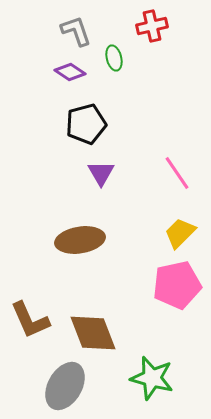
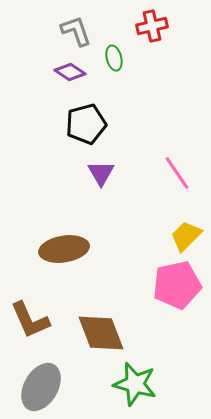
yellow trapezoid: moved 6 px right, 3 px down
brown ellipse: moved 16 px left, 9 px down
brown diamond: moved 8 px right
green star: moved 17 px left, 6 px down
gray ellipse: moved 24 px left, 1 px down
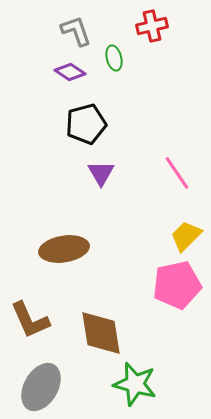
brown diamond: rotated 12 degrees clockwise
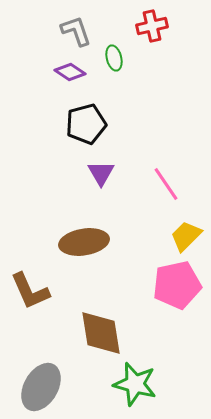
pink line: moved 11 px left, 11 px down
brown ellipse: moved 20 px right, 7 px up
brown L-shape: moved 29 px up
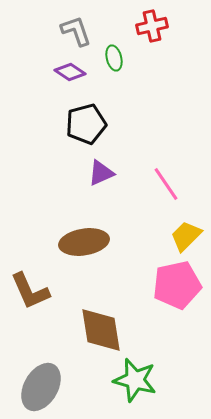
purple triangle: rotated 36 degrees clockwise
brown diamond: moved 3 px up
green star: moved 4 px up
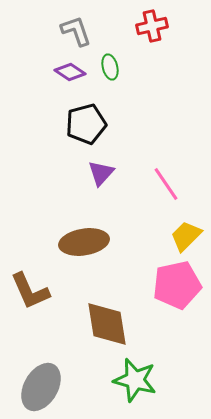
green ellipse: moved 4 px left, 9 px down
purple triangle: rotated 24 degrees counterclockwise
brown diamond: moved 6 px right, 6 px up
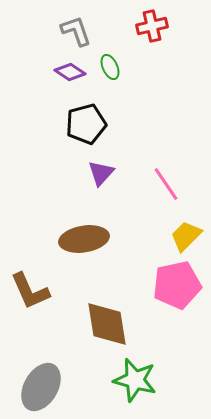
green ellipse: rotated 10 degrees counterclockwise
brown ellipse: moved 3 px up
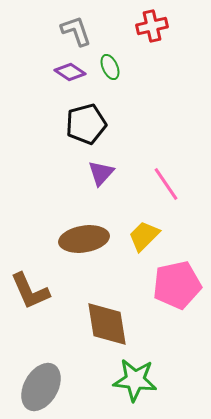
yellow trapezoid: moved 42 px left
green star: rotated 9 degrees counterclockwise
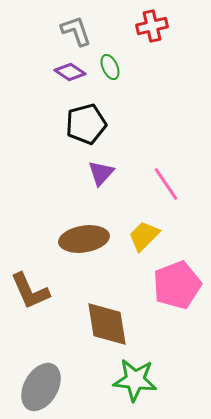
pink pentagon: rotated 9 degrees counterclockwise
